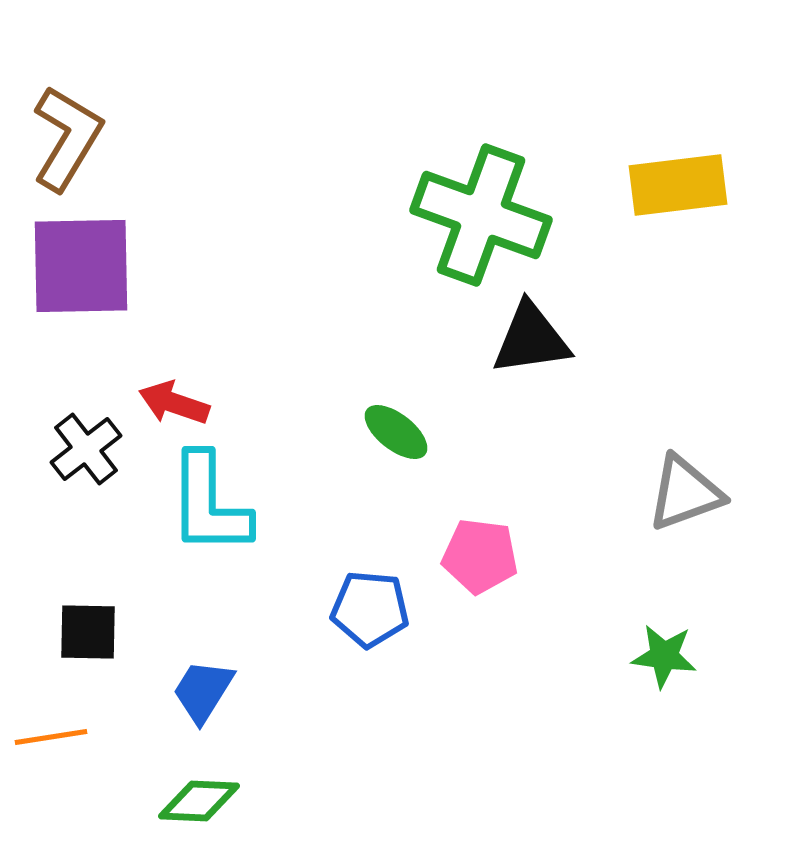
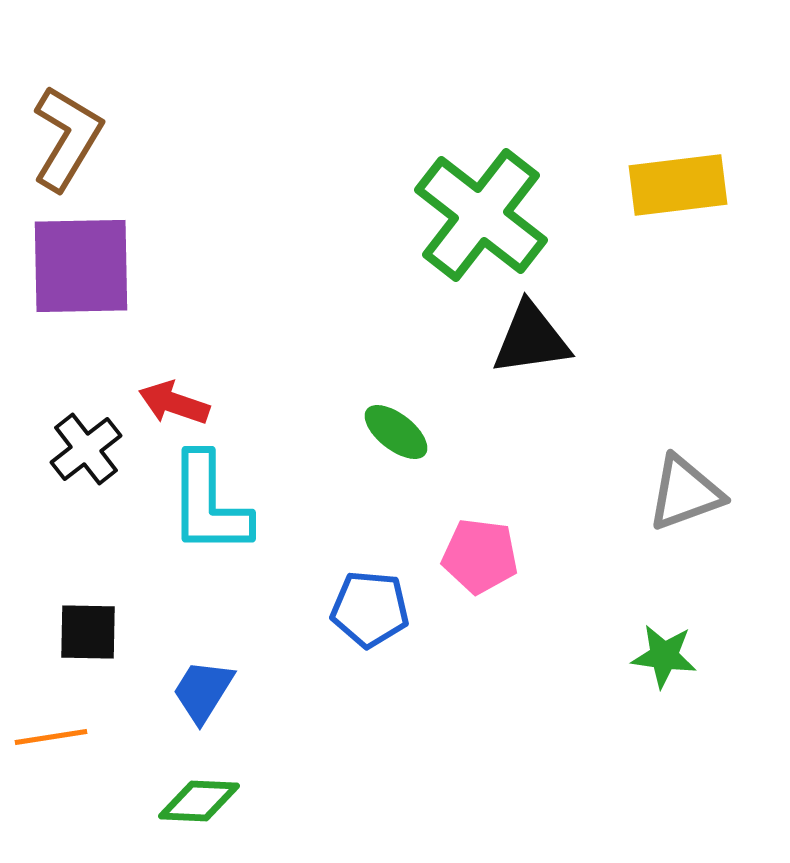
green cross: rotated 18 degrees clockwise
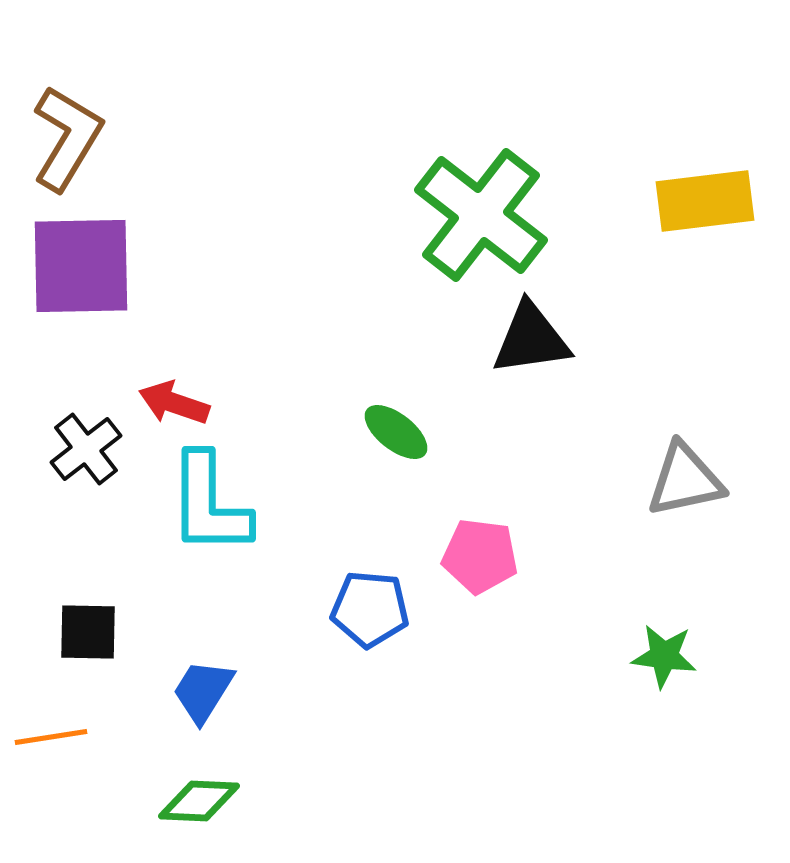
yellow rectangle: moved 27 px right, 16 px down
gray triangle: moved 13 px up; rotated 8 degrees clockwise
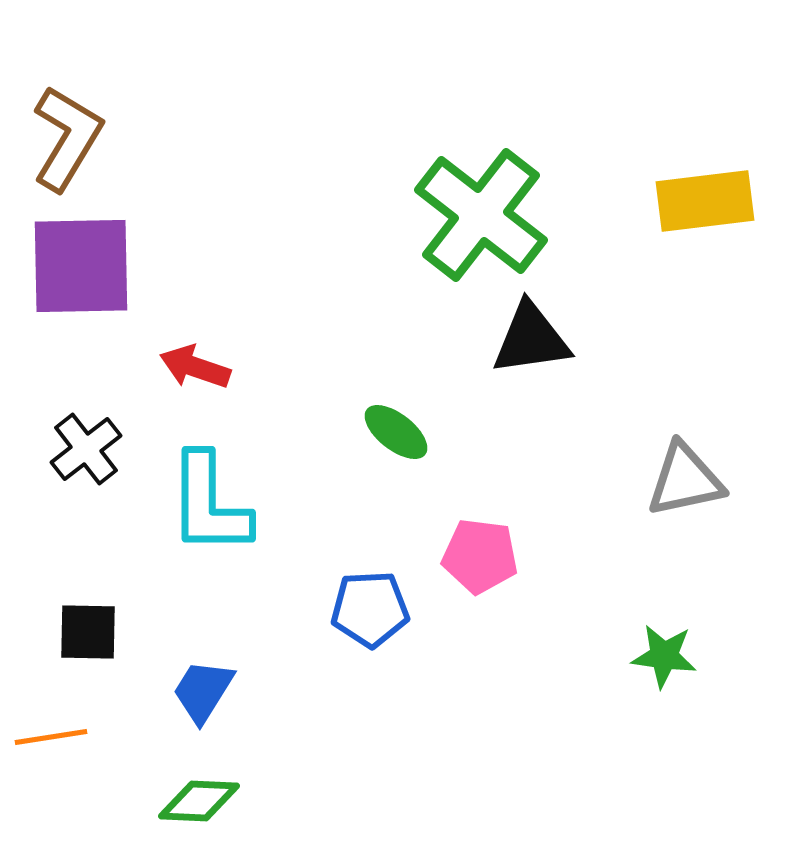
red arrow: moved 21 px right, 36 px up
blue pentagon: rotated 8 degrees counterclockwise
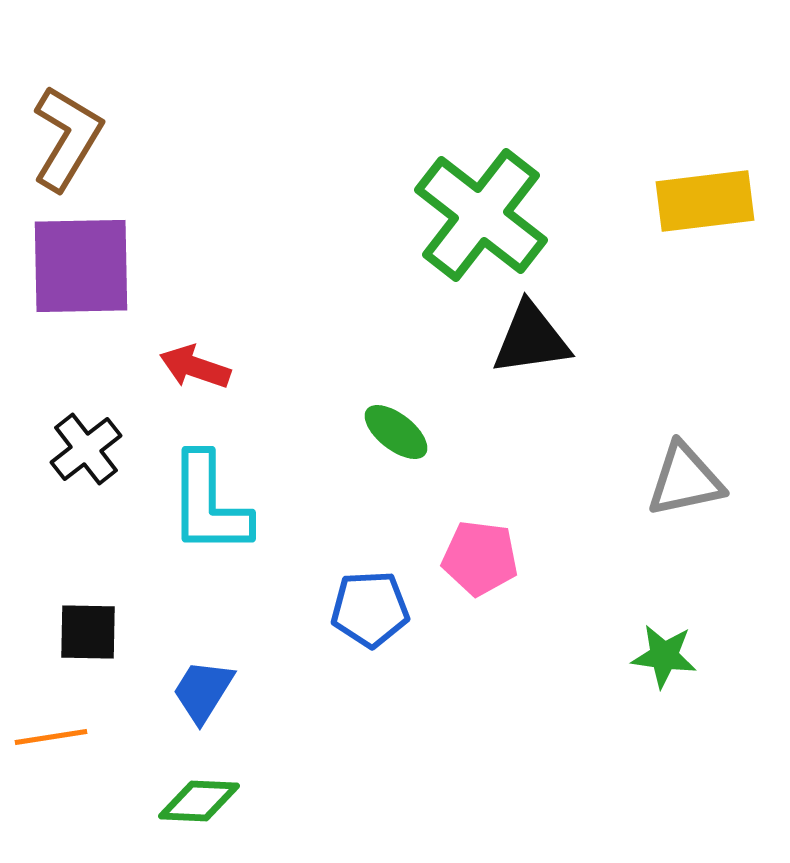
pink pentagon: moved 2 px down
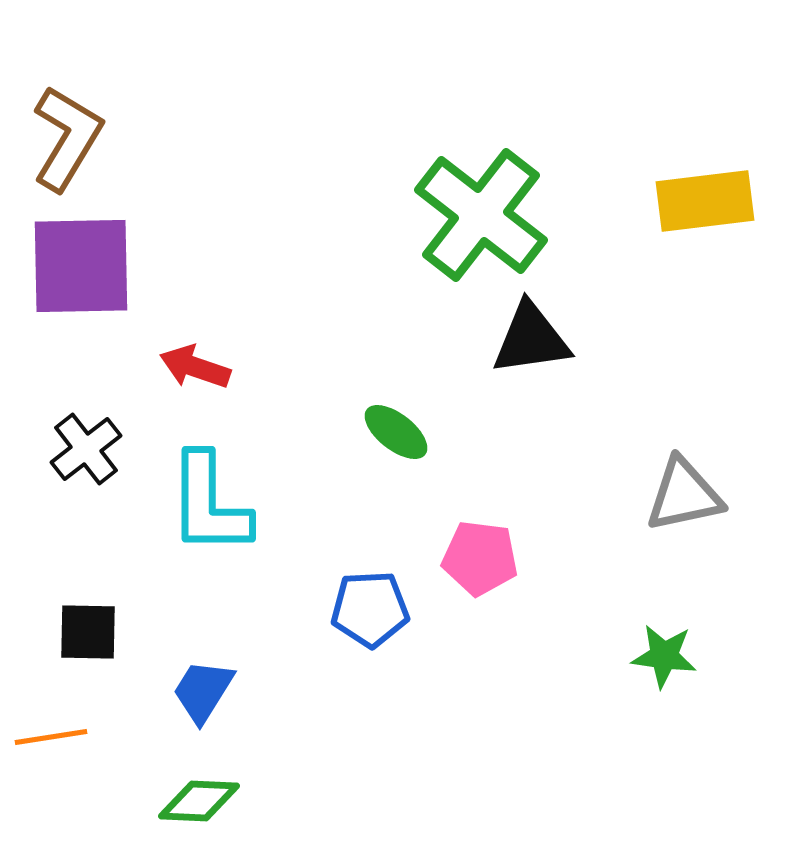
gray triangle: moved 1 px left, 15 px down
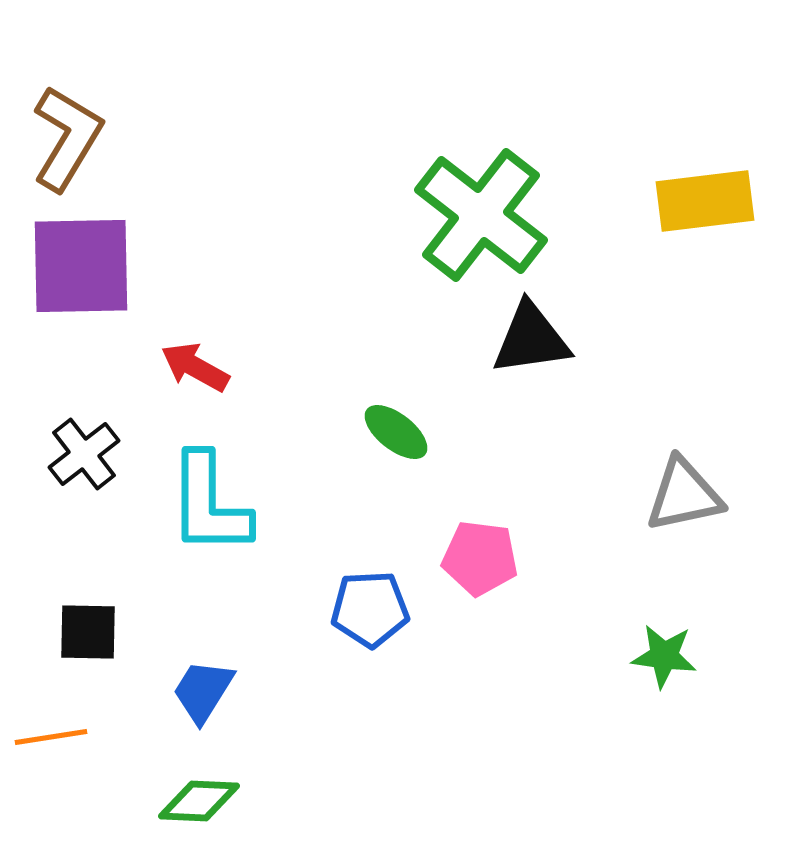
red arrow: rotated 10 degrees clockwise
black cross: moved 2 px left, 5 px down
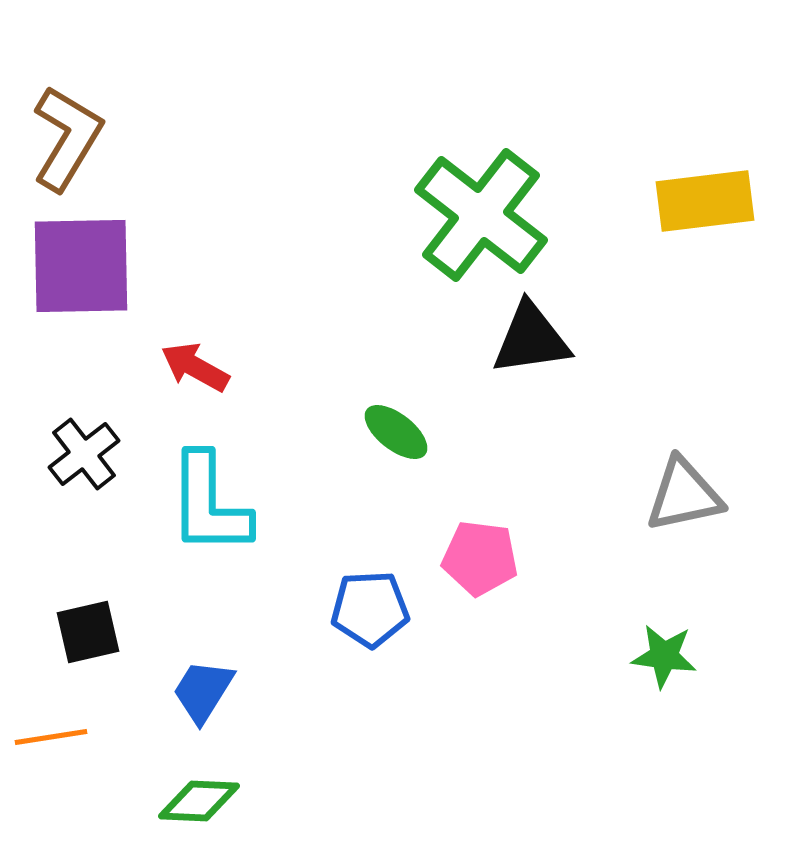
black square: rotated 14 degrees counterclockwise
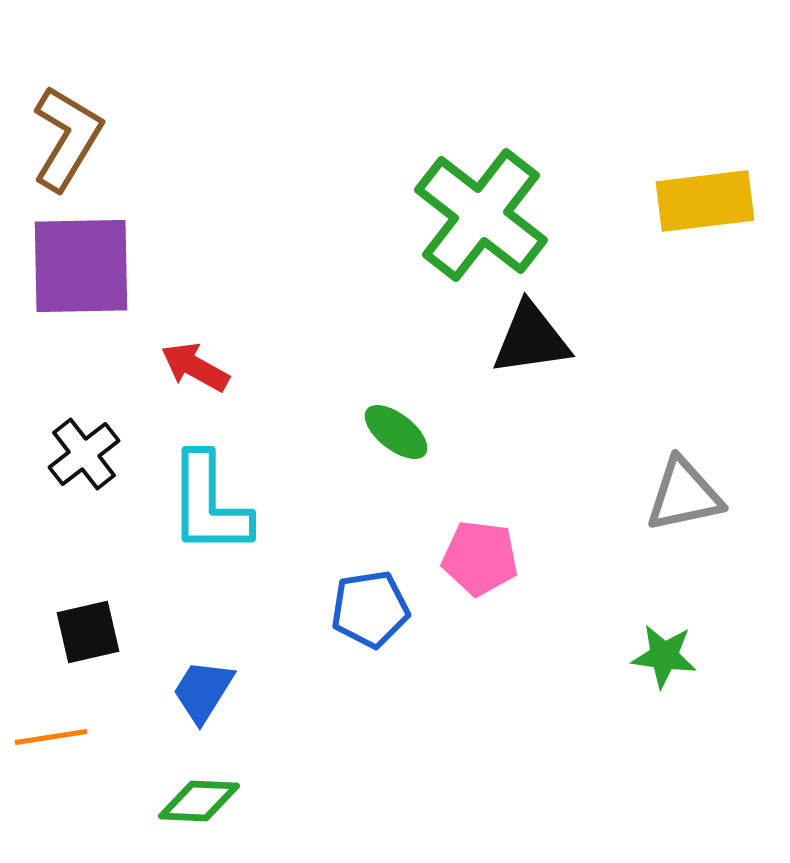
blue pentagon: rotated 6 degrees counterclockwise
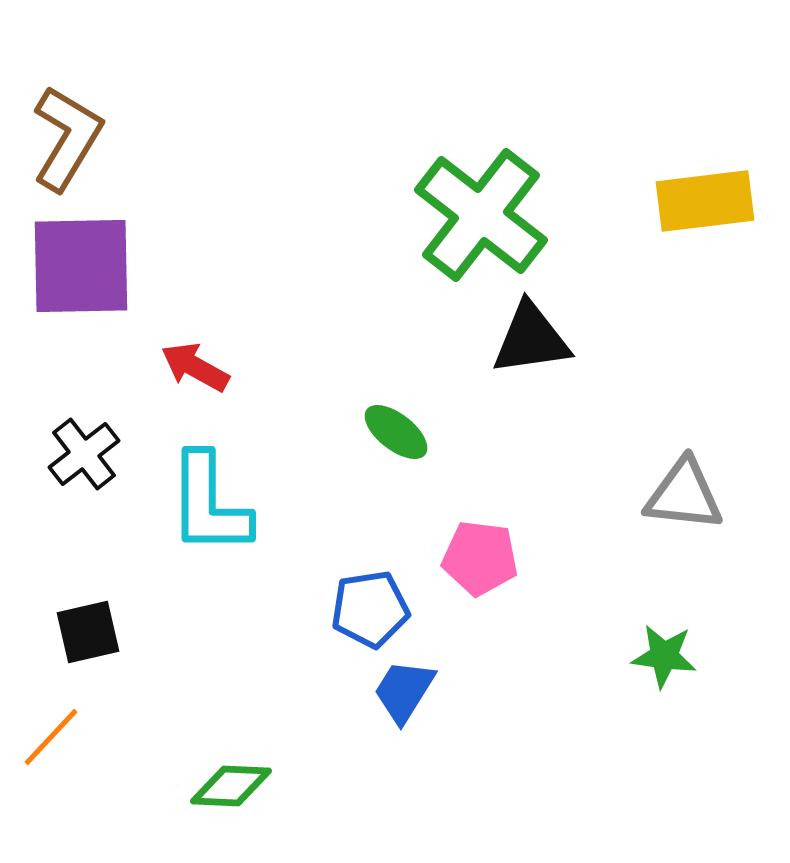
gray triangle: rotated 18 degrees clockwise
blue trapezoid: moved 201 px right
orange line: rotated 38 degrees counterclockwise
green diamond: moved 32 px right, 15 px up
